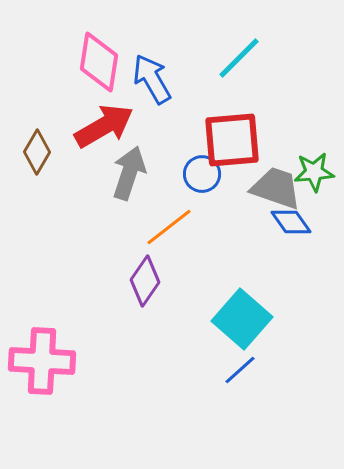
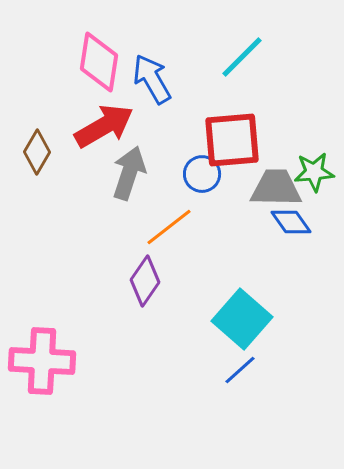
cyan line: moved 3 px right, 1 px up
gray trapezoid: rotated 18 degrees counterclockwise
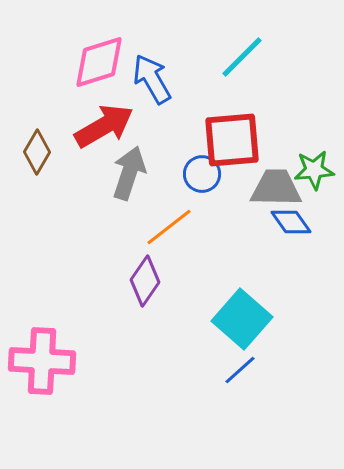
pink diamond: rotated 64 degrees clockwise
green star: moved 2 px up
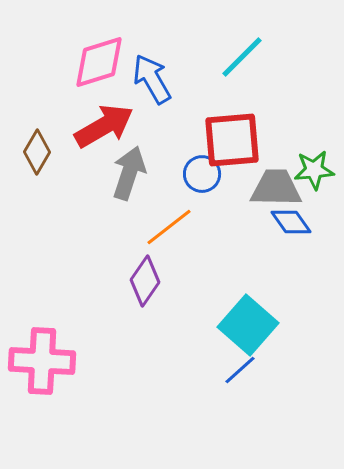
cyan square: moved 6 px right, 6 px down
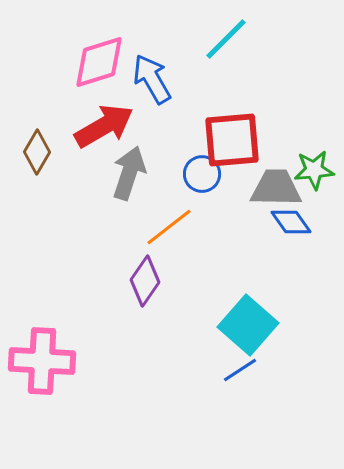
cyan line: moved 16 px left, 18 px up
blue line: rotated 9 degrees clockwise
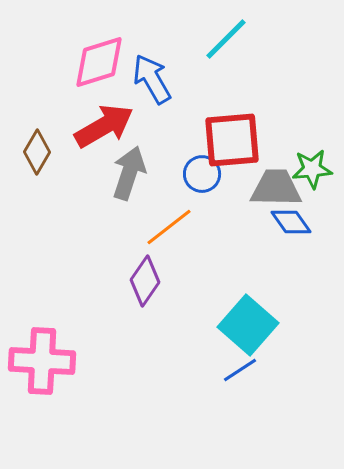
green star: moved 2 px left, 1 px up
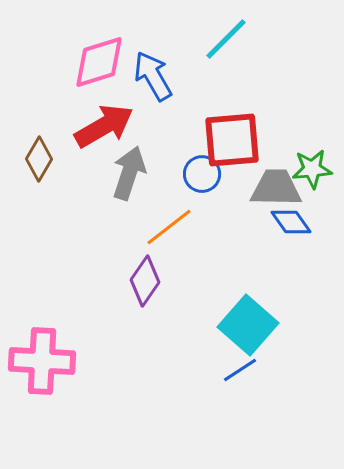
blue arrow: moved 1 px right, 3 px up
brown diamond: moved 2 px right, 7 px down
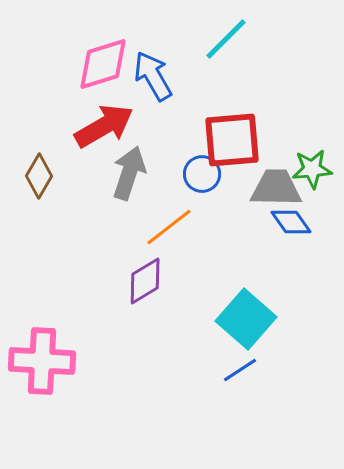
pink diamond: moved 4 px right, 2 px down
brown diamond: moved 17 px down
purple diamond: rotated 24 degrees clockwise
cyan square: moved 2 px left, 6 px up
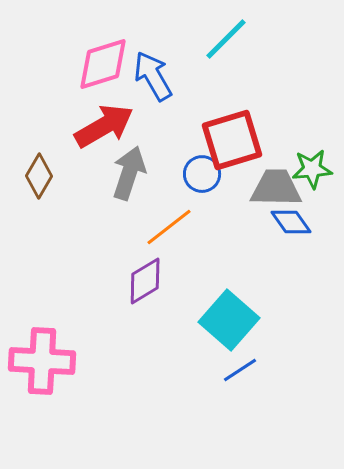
red square: rotated 12 degrees counterclockwise
cyan square: moved 17 px left, 1 px down
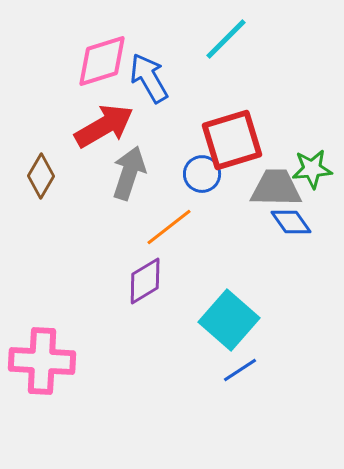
pink diamond: moved 1 px left, 3 px up
blue arrow: moved 4 px left, 2 px down
brown diamond: moved 2 px right
